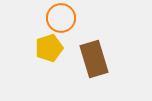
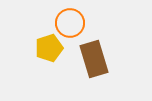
orange circle: moved 9 px right, 5 px down
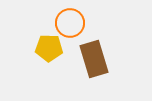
yellow pentagon: rotated 20 degrees clockwise
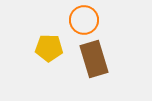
orange circle: moved 14 px right, 3 px up
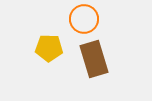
orange circle: moved 1 px up
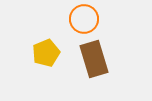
yellow pentagon: moved 3 px left, 5 px down; rotated 24 degrees counterclockwise
